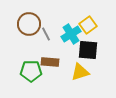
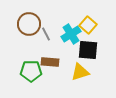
yellow square: rotated 12 degrees counterclockwise
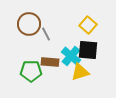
cyan cross: moved 22 px down; rotated 18 degrees counterclockwise
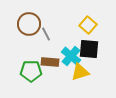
black square: moved 1 px right, 1 px up
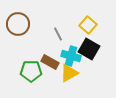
brown circle: moved 11 px left
gray line: moved 12 px right
black square: rotated 25 degrees clockwise
cyan cross: rotated 24 degrees counterclockwise
brown rectangle: rotated 24 degrees clockwise
yellow triangle: moved 11 px left, 1 px down; rotated 12 degrees counterclockwise
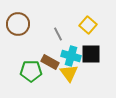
black square: moved 2 px right, 5 px down; rotated 30 degrees counterclockwise
yellow triangle: rotated 36 degrees counterclockwise
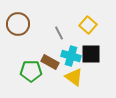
gray line: moved 1 px right, 1 px up
yellow triangle: moved 5 px right, 4 px down; rotated 18 degrees counterclockwise
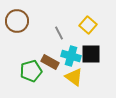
brown circle: moved 1 px left, 3 px up
green pentagon: rotated 15 degrees counterclockwise
